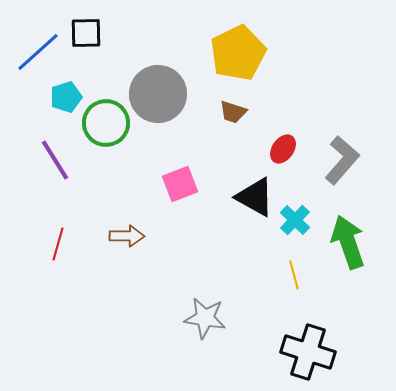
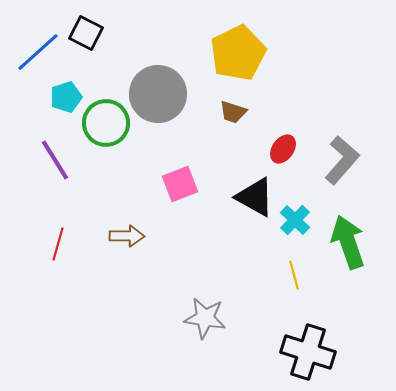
black square: rotated 28 degrees clockwise
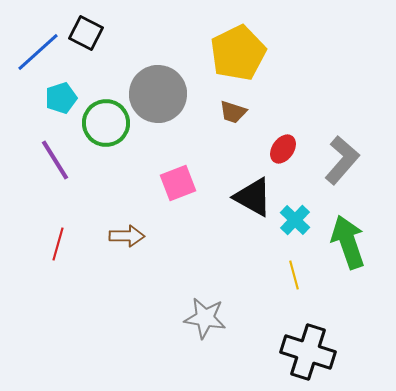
cyan pentagon: moved 5 px left, 1 px down
pink square: moved 2 px left, 1 px up
black triangle: moved 2 px left
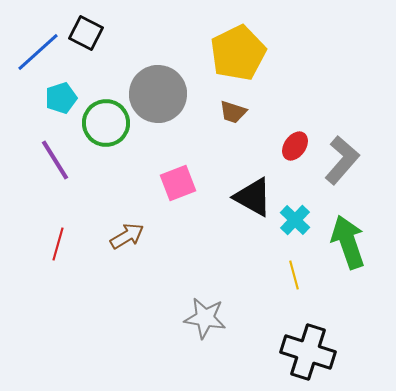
red ellipse: moved 12 px right, 3 px up
brown arrow: rotated 32 degrees counterclockwise
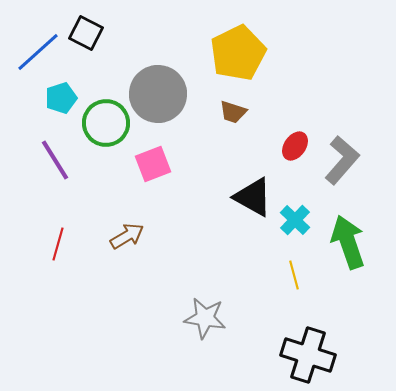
pink square: moved 25 px left, 19 px up
black cross: moved 3 px down
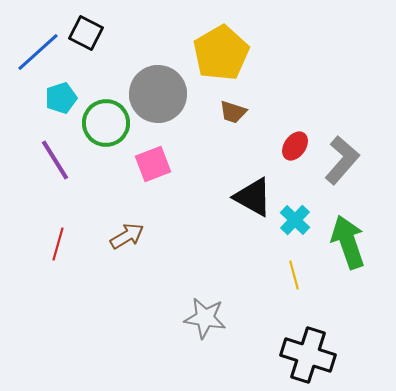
yellow pentagon: moved 17 px left; rotated 4 degrees counterclockwise
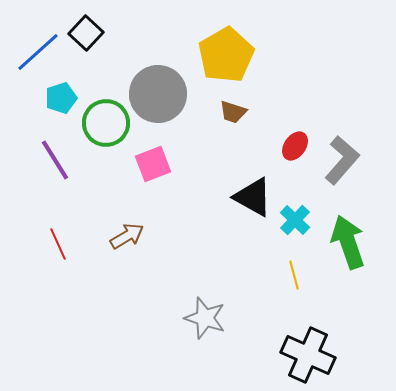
black square: rotated 16 degrees clockwise
yellow pentagon: moved 5 px right, 2 px down
red line: rotated 40 degrees counterclockwise
gray star: rotated 9 degrees clockwise
black cross: rotated 6 degrees clockwise
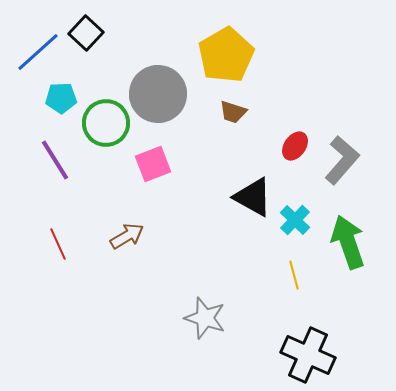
cyan pentagon: rotated 16 degrees clockwise
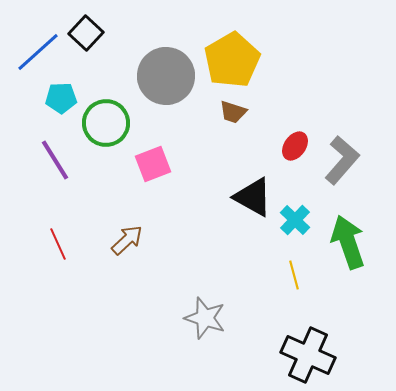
yellow pentagon: moved 6 px right, 5 px down
gray circle: moved 8 px right, 18 px up
brown arrow: moved 4 px down; rotated 12 degrees counterclockwise
